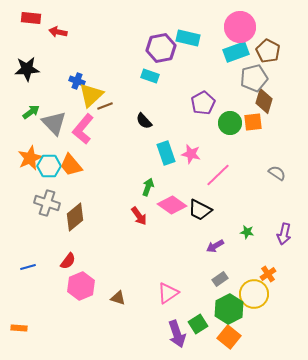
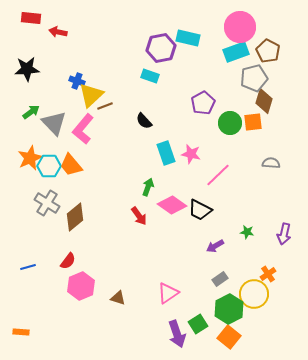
gray semicircle at (277, 173): moved 6 px left, 10 px up; rotated 30 degrees counterclockwise
gray cross at (47, 203): rotated 15 degrees clockwise
orange rectangle at (19, 328): moved 2 px right, 4 px down
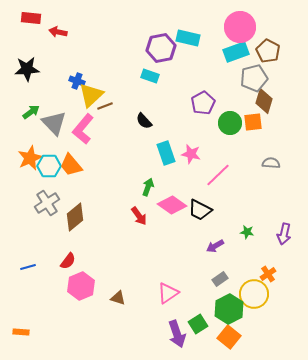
gray cross at (47, 203): rotated 25 degrees clockwise
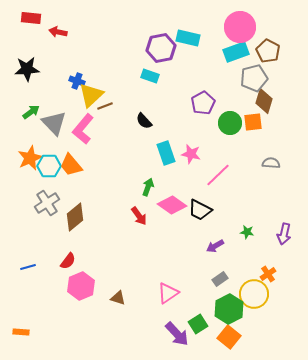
purple arrow at (177, 334): rotated 24 degrees counterclockwise
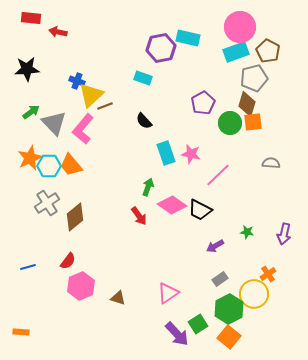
cyan rectangle at (150, 76): moved 7 px left, 2 px down
brown diamond at (264, 101): moved 17 px left, 3 px down
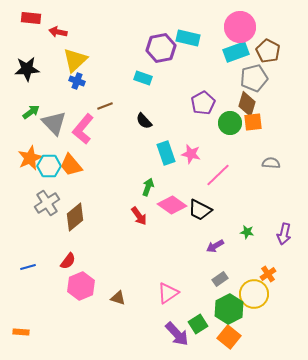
yellow triangle at (91, 95): moved 16 px left, 35 px up
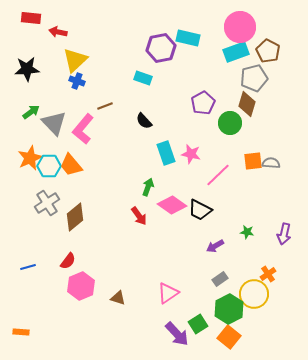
orange square at (253, 122): moved 39 px down
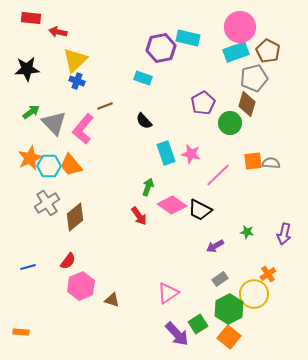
brown triangle at (118, 298): moved 6 px left, 2 px down
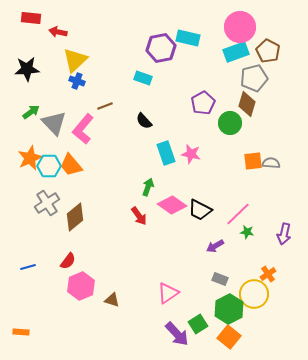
pink line at (218, 175): moved 20 px right, 39 px down
gray rectangle at (220, 279): rotated 56 degrees clockwise
